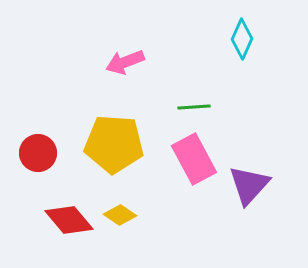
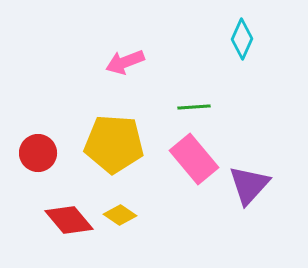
pink rectangle: rotated 12 degrees counterclockwise
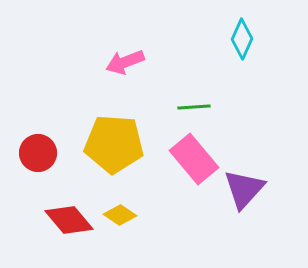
purple triangle: moved 5 px left, 4 px down
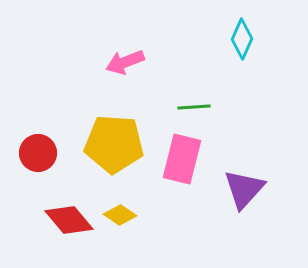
pink rectangle: moved 12 px left; rotated 54 degrees clockwise
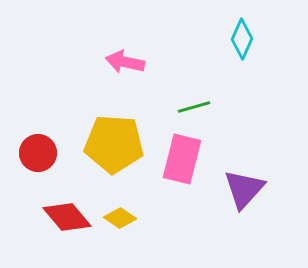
pink arrow: rotated 33 degrees clockwise
green line: rotated 12 degrees counterclockwise
yellow diamond: moved 3 px down
red diamond: moved 2 px left, 3 px up
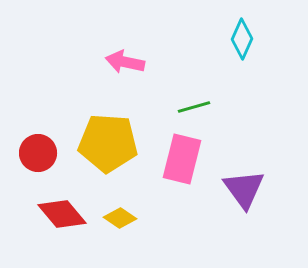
yellow pentagon: moved 6 px left, 1 px up
purple triangle: rotated 18 degrees counterclockwise
red diamond: moved 5 px left, 3 px up
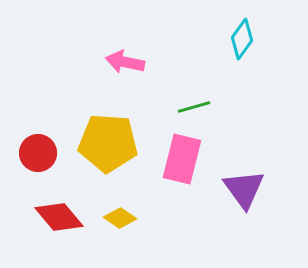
cyan diamond: rotated 12 degrees clockwise
red diamond: moved 3 px left, 3 px down
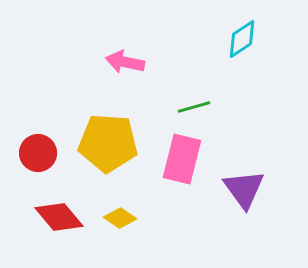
cyan diamond: rotated 21 degrees clockwise
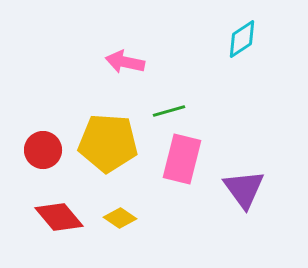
green line: moved 25 px left, 4 px down
red circle: moved 5 px right, 3 px up
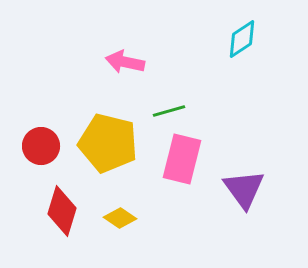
yellow pentagon: rotated 10 degrees clockwise
red circle: moved 2 px left, 4 px up
red diamond: moved 3 px right, 6 px up; rotated 57 degrees clockwise
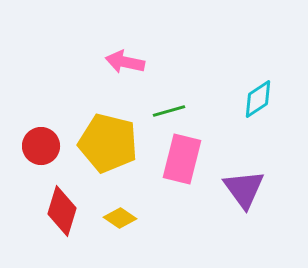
cyan diamond: moved 16 px right, 60 px down
